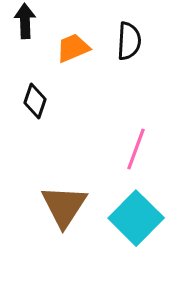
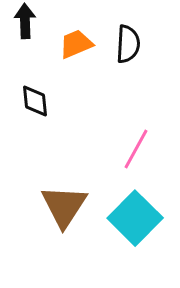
black semicircle: moved 1 px left, 3 px down
orange trapezoid: moved 3 px right, 4 px up
black diamond: rotated 24 degrees counterclockwise
pink line: rotated 9 degrees clockwise
cyan square: moved 1 px left
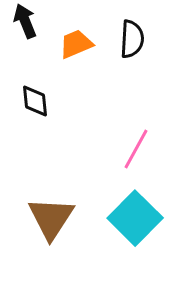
black arrow: rotated 20 degrees counterclockwise
black semicircle: moved 4 px right, 5 px up
brown triangle: moved 13 px left, 12 px down
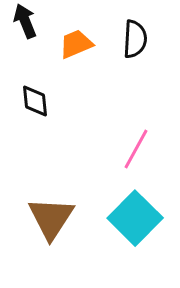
black semicircle: moved 3 px right
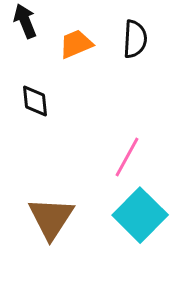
pink line: moved 9 px left, 8 px down
cyan square: moved 5 px right, 3 px up
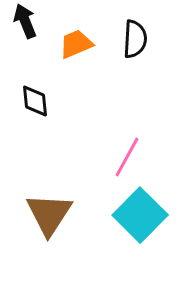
brown triangle: moved 2 px left, 4 px up
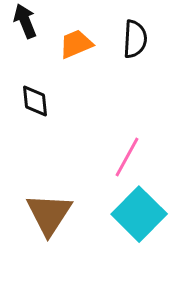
cyan square: moved 1 px left, 1 px up
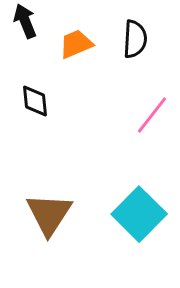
pink line: moved 25 px right, 42 px up; rotated 9 degrees clockwise
